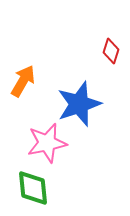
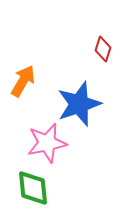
red diamond: moved 8 px left, 2 px up
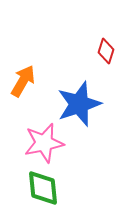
red diamond: moved 3 px right, 2 px down
pink star: moved 3 px left
green diamond: moved 10 px right
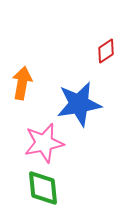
red diamond: rotated 40 degrees clockwise
orange arrow: moved 1 px left, 2 px down; rotated 20 degrees counterclockwise
blue star: rotated 9 degrees clockwise
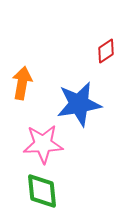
pink star: moved 1 px left, 1 px down; rotated 9 degrees clockwise
green diamond: moved 1 px left, 3 px down
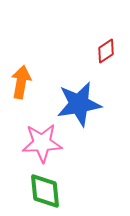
orange arrow: moved 1 px left, 1 px up
pink star: moved 1 px left, 1 px up
green diamond: moved 3 px right
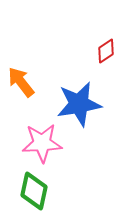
orange arrow: rotated 48 degrees counterclockwise
green diamond: moved 11 px left; rotated 18 degrees clockwise
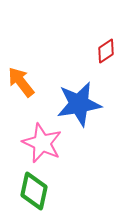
pink star: rotated 27 degrees clockwise
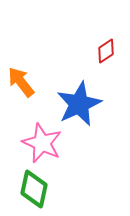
blue star: rotated 15 degrees counterclockwise
green diamond: moved 2 px up
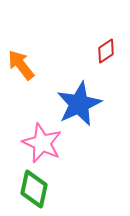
orange arrow: moved 17 px up
